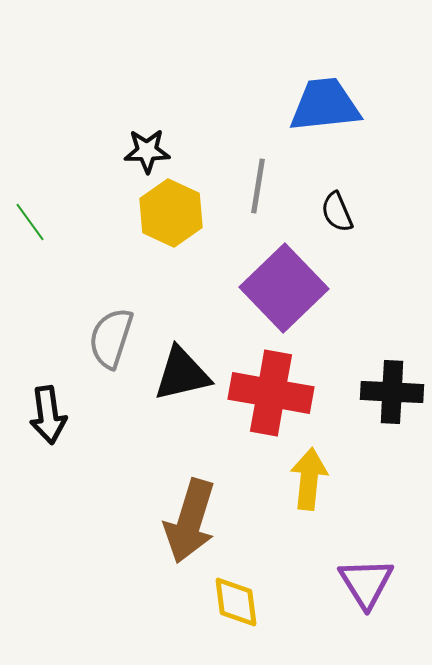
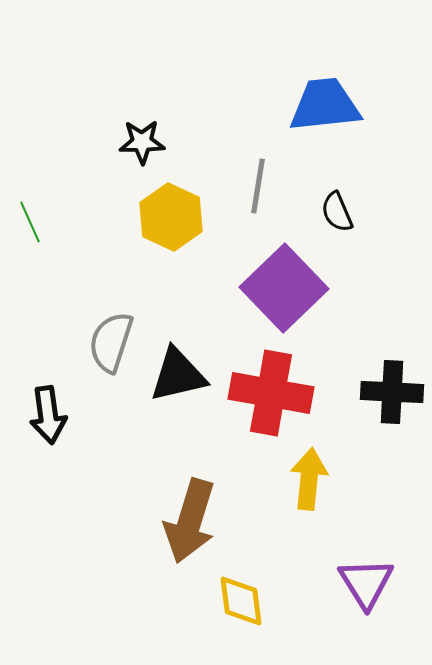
black star: moved 5 px left, 9 px up
yellow hexagon: moved 4 px down
green line: rotated 12 degrees clockwise
gray semicircle: moved 4 px down
black triangle: moved 4 px left, 1 px down
yellow diamond: moved 5 px right, 1 px up
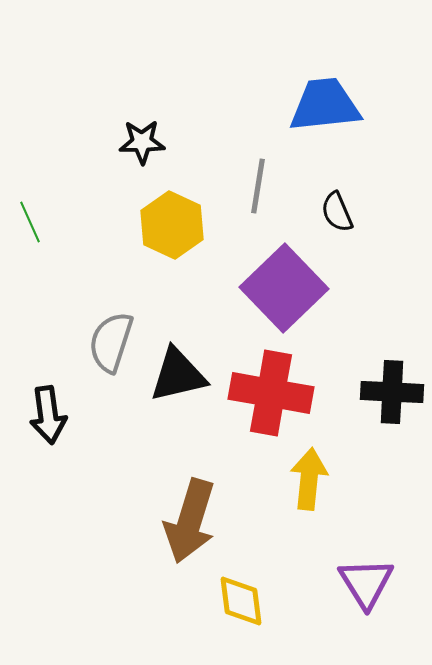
yellow hexagon: moved 1 px right, 8 px down
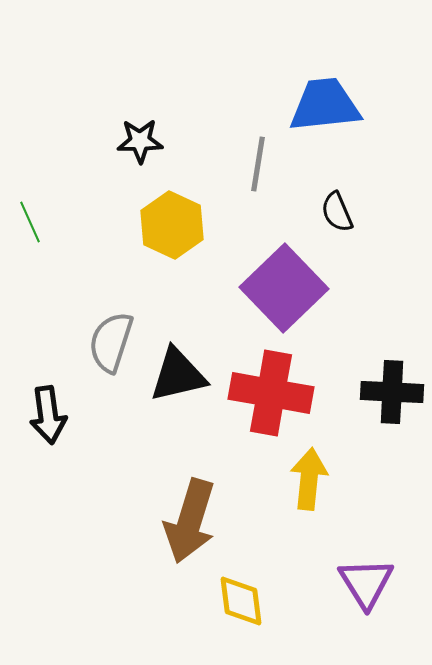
black star: moved 2 px left, 1 px up
gray line: moved 22 px up
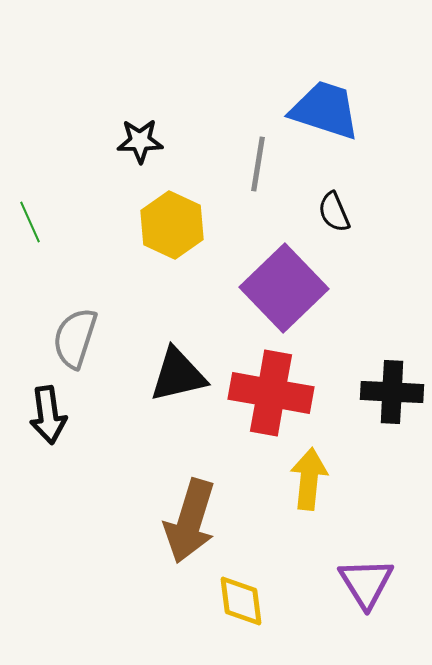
blue trapezoid: moved 5 px down; rotated 24 degrees clockwise
black semicircle: moved 3 px left
gray semicircle: moved 36 px left, 4 px up
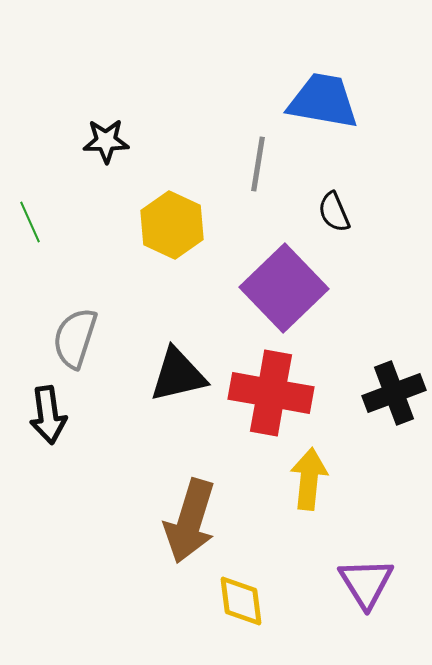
blue trapezoid: moved 2 px left, 9 px up; rotated 8 degrees counterclockwise
black star: moved 34 px left
black cross: moved 2 px right, 1 px down; rotated 24 degrees counterclockwise
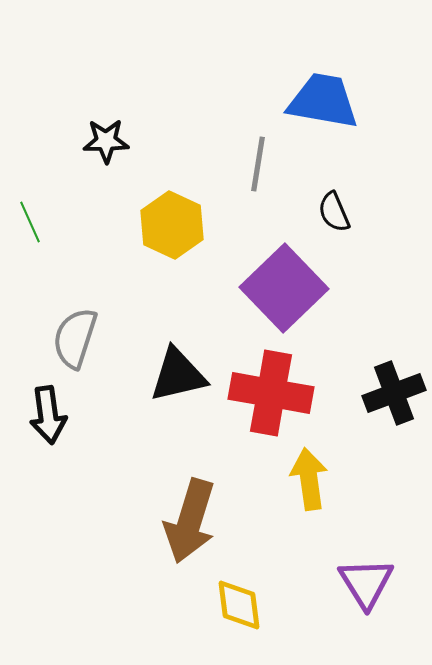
yellow arrow: rotated 14 degrees counterclockwise
yellow diamond: moved 2 px left, 4 px down
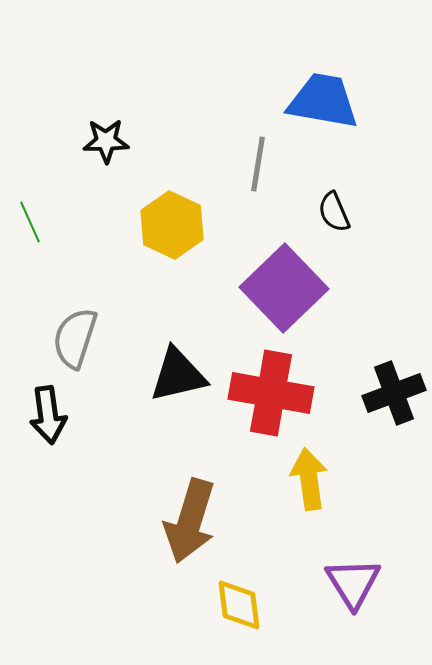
purple triangle: moved 13 px left
